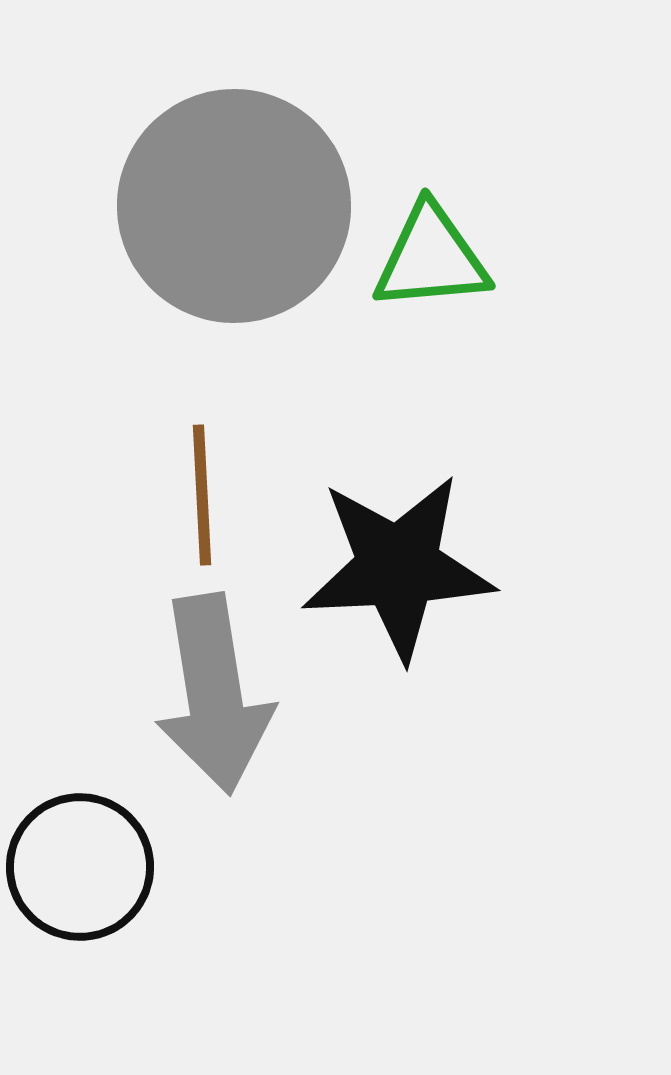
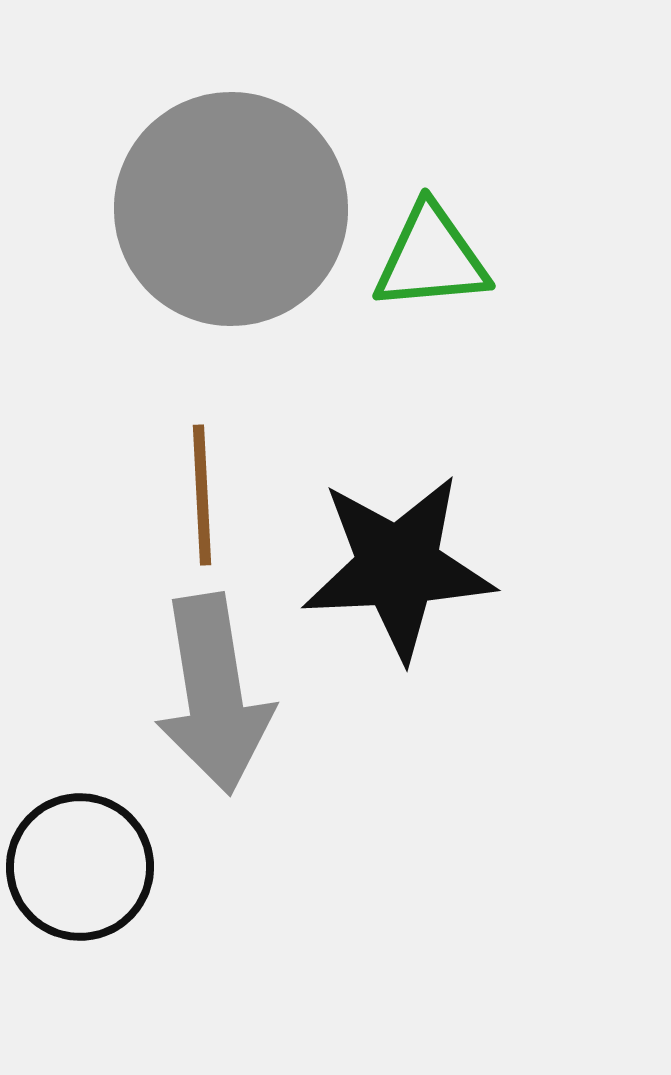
gray circle: moved 3 px left, 3 px down
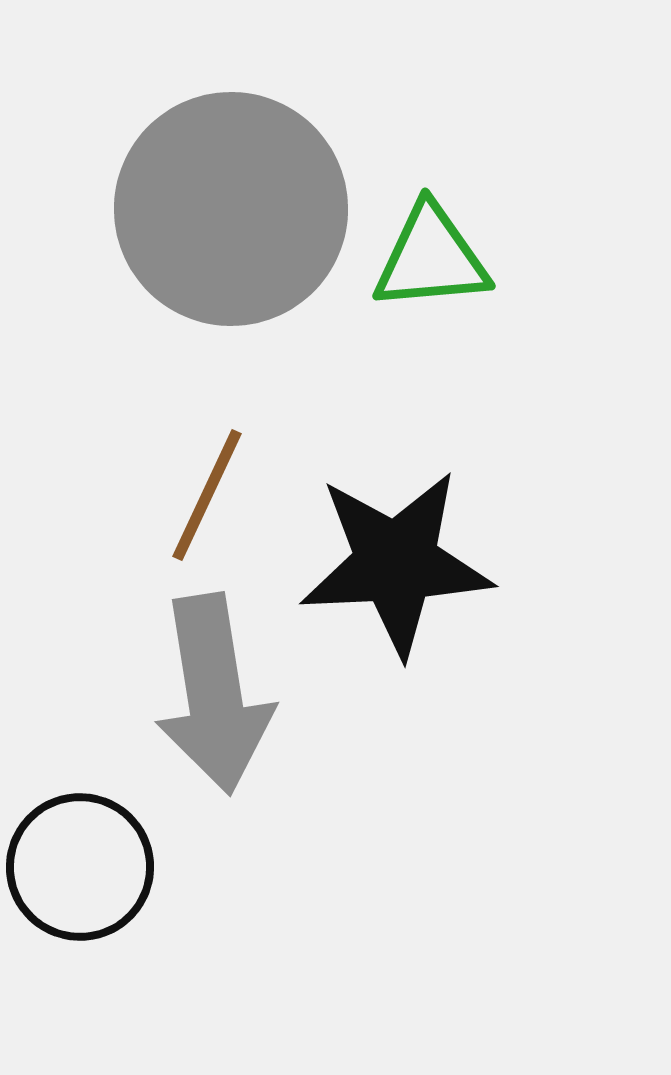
brown line: moved 5 px right; rotated 28 degrees clockwise
black star: moved 2 px left, 4 px up
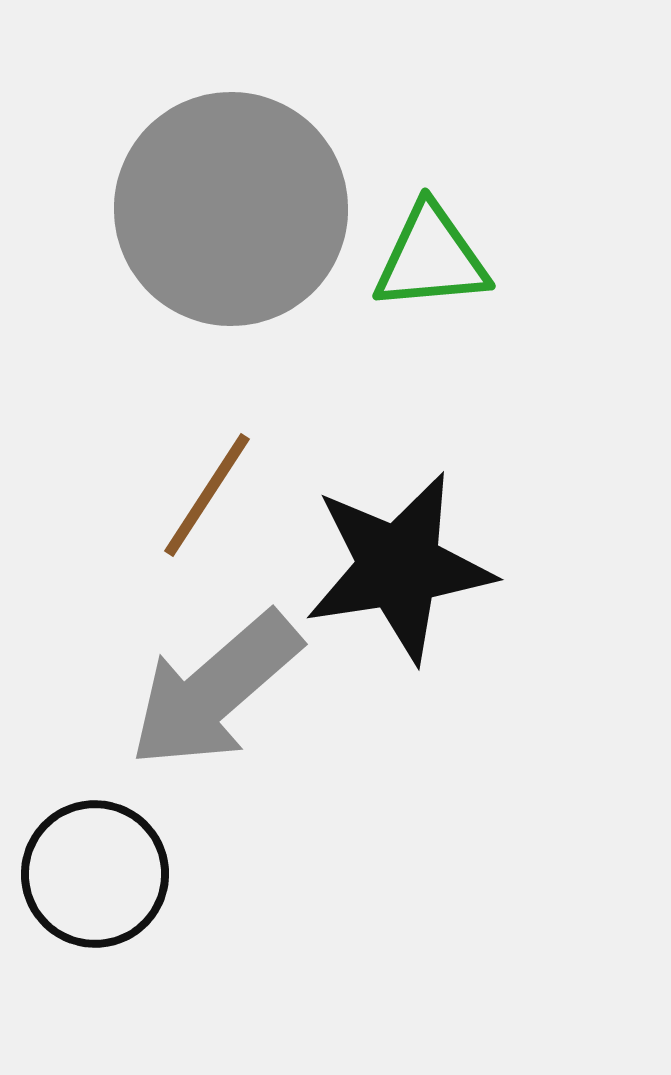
brown line: rotated 8 degrees clockwise
black star: moved 3 px right, 4 px down; rotated 6 degrees counterclockwise
gray arrow: moved 1 px right, 4 px up; rotated 58 degrees clockwise
black circle: moved 15 px right, 7 px down
